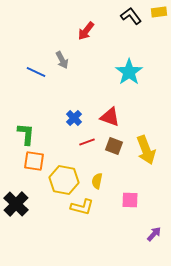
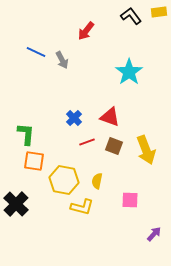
blue line: moved 20 px up
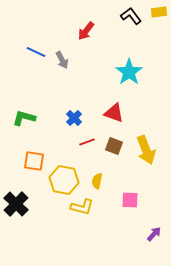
red triangle: moved 4 px right, 4 px up
green L-shape: moved 2 px left, 16 px up; rotated 80 degrees counterclockwise
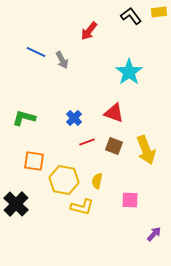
red arrow: moved 3 px right
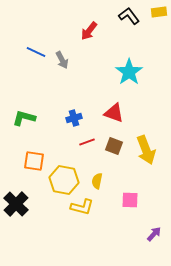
black L-shape: moved 2 px left
blue cross: rotated 28 degrees clockwise
